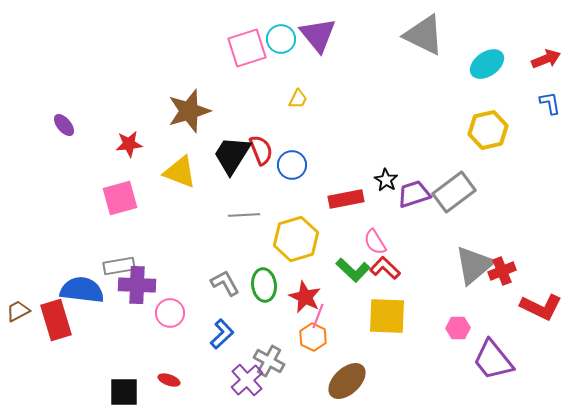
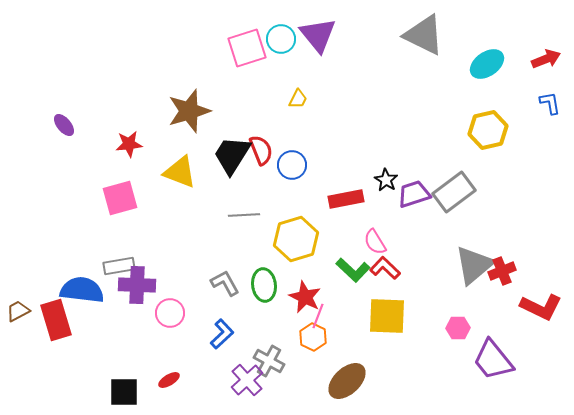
red ellipse at (169, 380): rotated 50 degrees counterclockwise
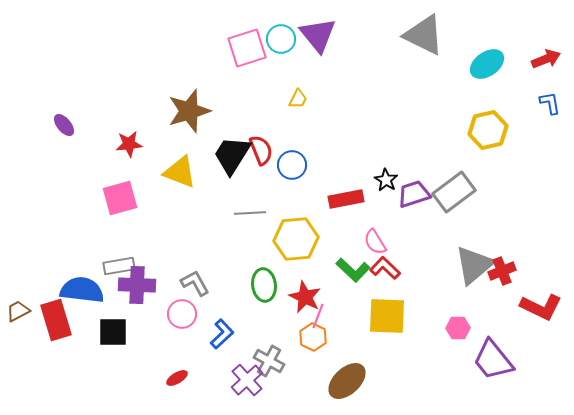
gray line at (244, 215): moved 6 px right, 2 px up
yellow hexagon at (296, 239): rotated 12 degrees clockwise
gray L-shape at (225, 283): moved 30 px left
pink circle at (170, 313): moved 12 px right, 1 px down
red ellipse at (169, 380): moved 8 px right, 2 px up
black square at (124, 392): moved 11 px left, 60 px up
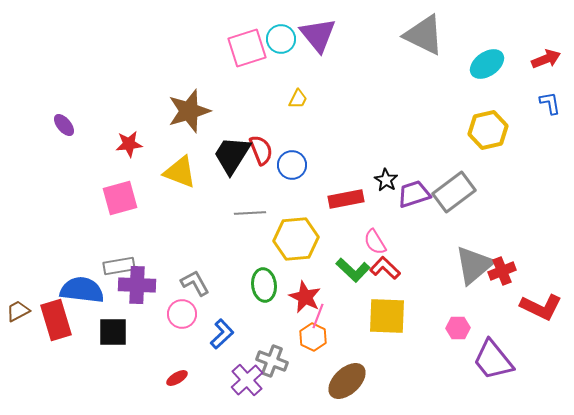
gray cross at (269, 361): moved 3 px right; rotated 8 degrees counterclockwise
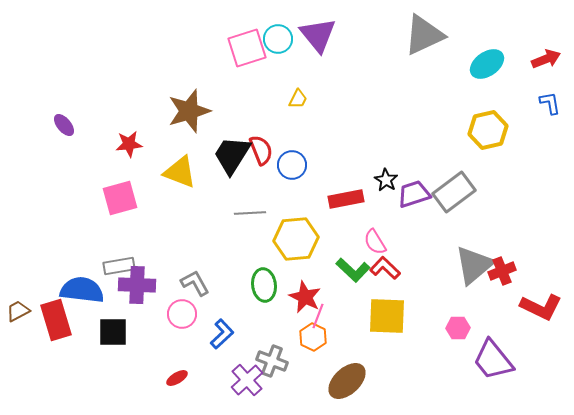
gray triangle at (424, 35): rotated 51 degrees counterclockwise
cyan circle at (281, 39): moved 3 px left
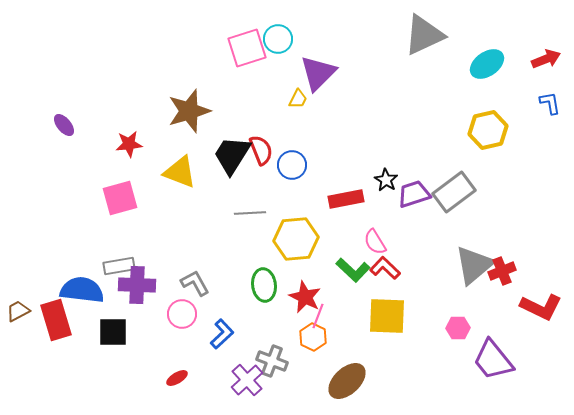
purple triangle at (318, 35): moved 38 px down; rotated 24 degrees clockwise
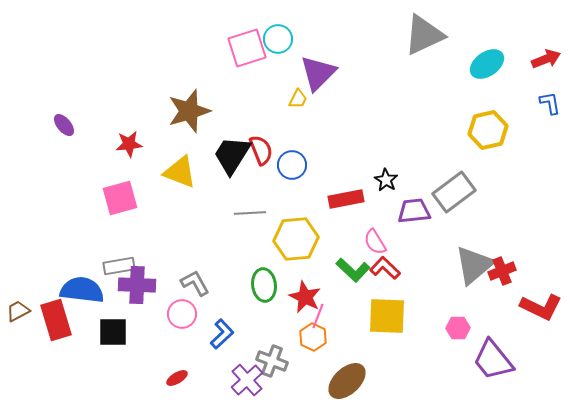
purple trapezoid at (414, 194): moved 17 px down; rotated 12 degrees clockwise
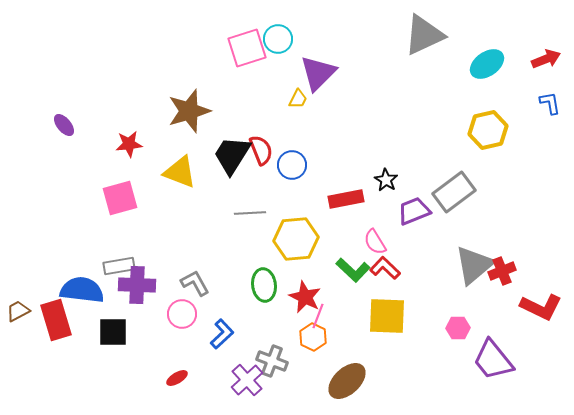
purple trapezoid at (414, 211): rotated 16 degrees counterclockwise
